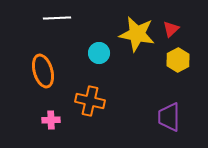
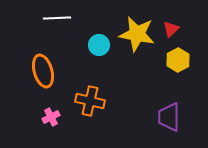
cyan circle: moved 8 px up
pink cross: moved 3 px up; rotated 24 degrees counterclockwise
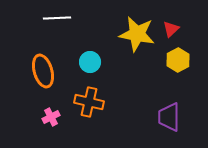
cyan circle: moved 9 px left, 17 px down
orange cross: moved 1 px left, 1 px down
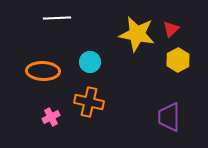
orange ellipse: rotated 72 degrees counterclockwise
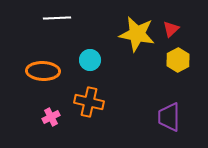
cyan circle: moved 2 px up
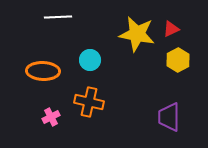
white line: moved 1 px right, 1 px up
red triangle: rotated 18 degrees clockwise
